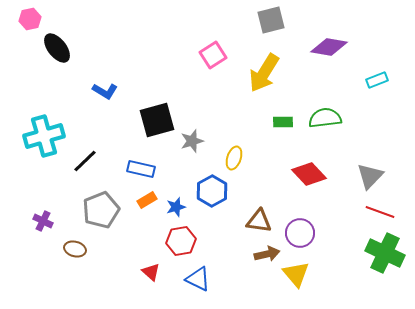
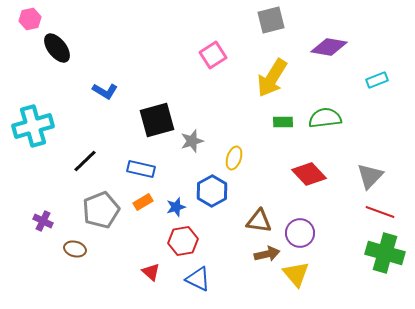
yellow arrow: moved 8 px right, 5 px down
cyan cross: moved 11 px left, 10 px up
orange rectangle: moved 4 px left, 2 px down
red hexagon: moved 2 px right
green cross: rotated 9 degrees counterclockwise
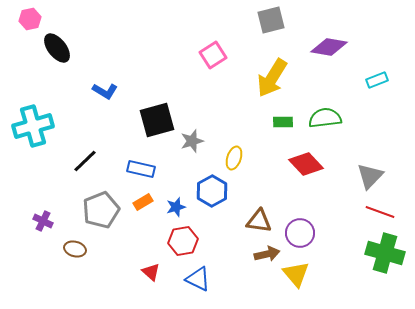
red diamond: moved 3 px left, 10 px up
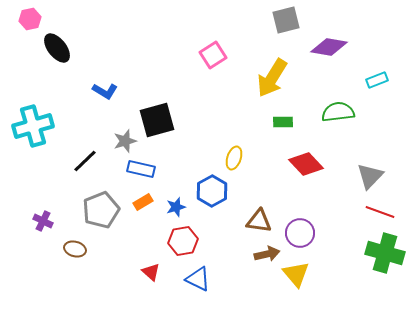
gray square: moved 15 px right
green semicircle: moved 13 px right, 6 px up
gray star: moved 67 px left
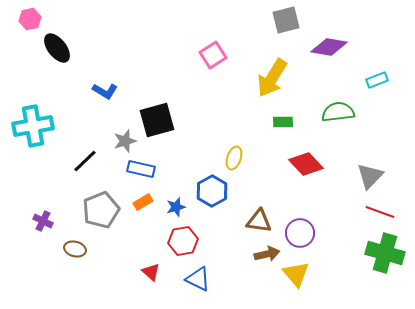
cyan cross: rotated 6 degrees clockwise
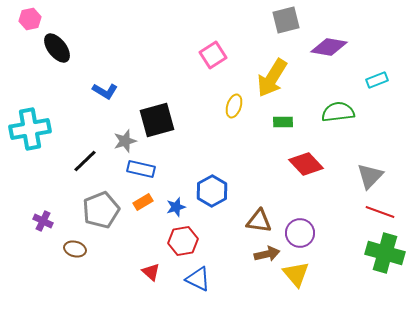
cyan cross: moved 3 px left, 3 px down
yellow ellipse: moved 52 px up
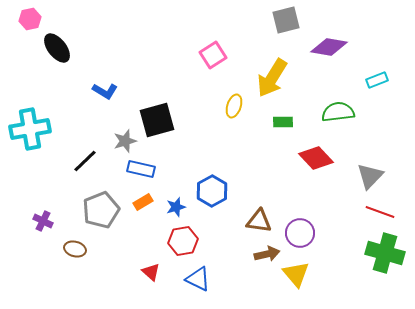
red diamond: moved 10 px right, 6 px up
